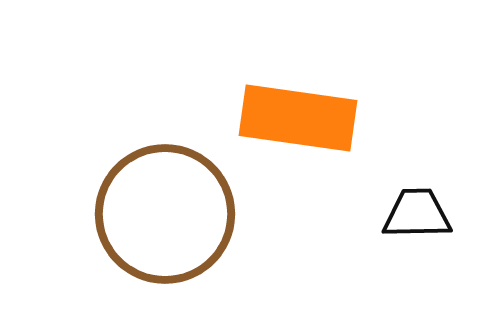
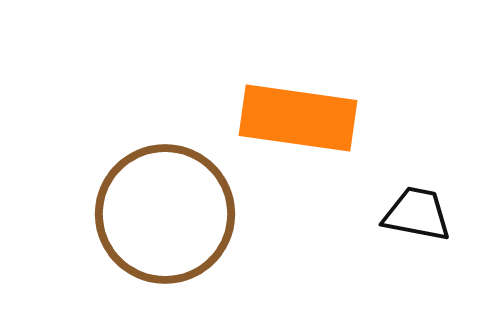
black trapezoid: rotated 12 degrees clockwise
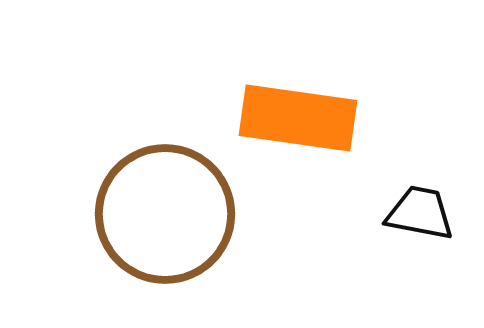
black trapezoid: moved 3 px right, 1 px up
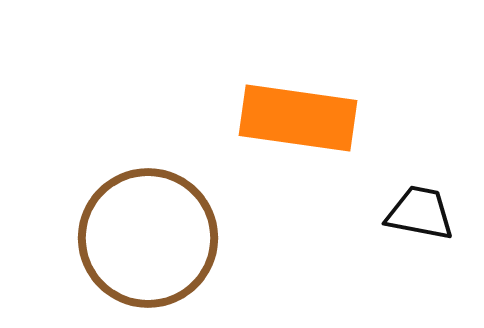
brown circle: moved 17 px left, 24 px down
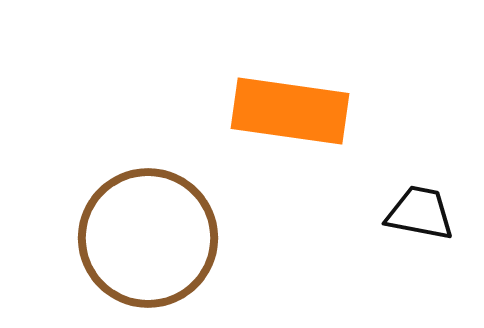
orange rectangle: moved 8 px left, 7 px up
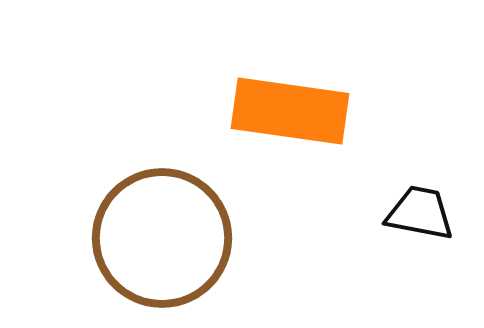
brown circle: moved 14 px right
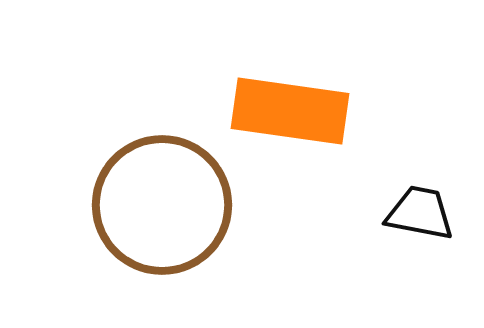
brown circle: moved 33 px up
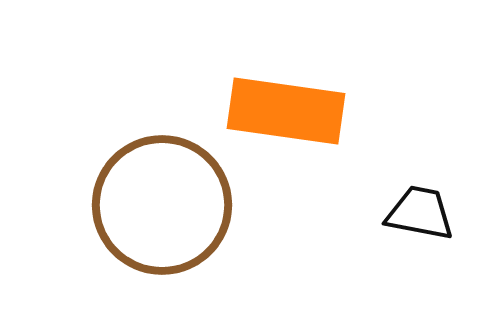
orange rectangle: moved 4 px left
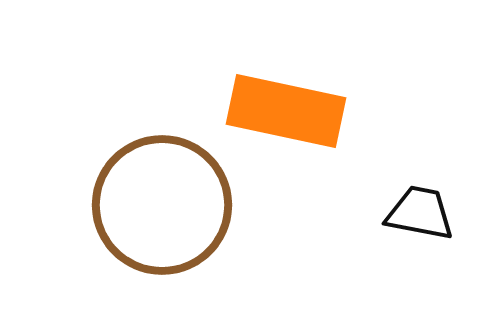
orange rectangle: rotated 4 degrees clockwise
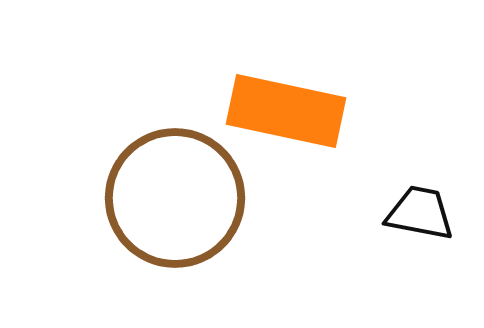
brown circle: moved 13 px right, 7 px up
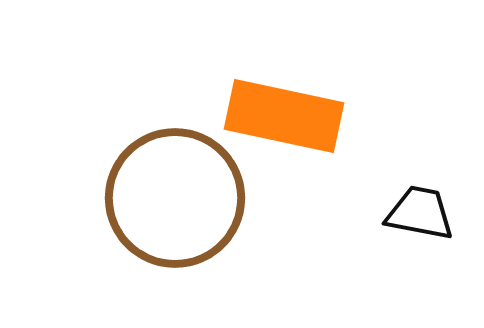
orange rectangle: moved 2 px left, 5 px down
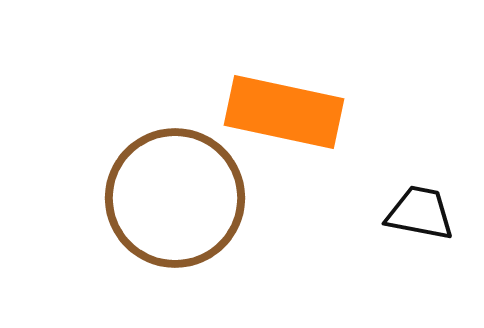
orange rectangle: moved 4 px up
